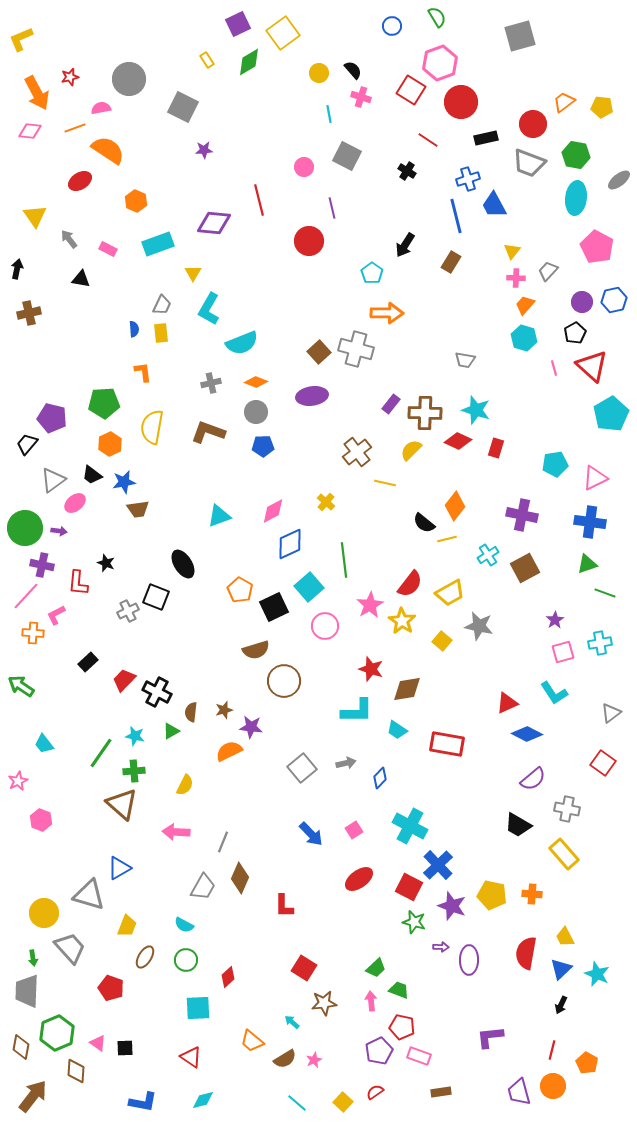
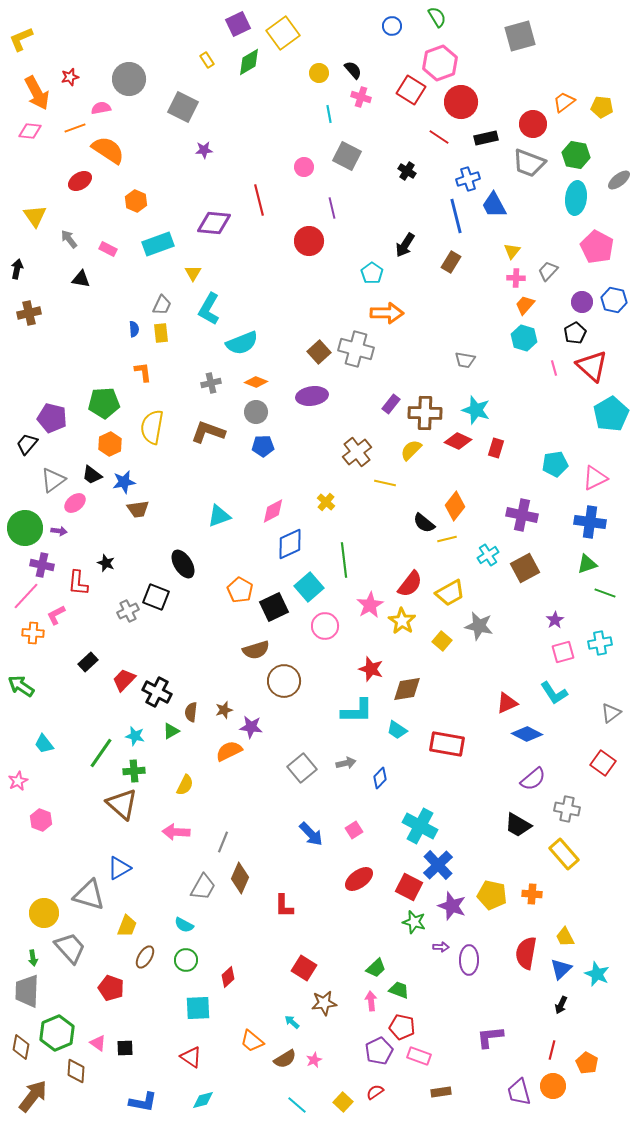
red line at (428, 140): moved 11 px right, 3 px up
blue hexagon at (614, 300): rotated 25 degrees clockwise
cyan cross at (410, 826): moved 10 px right
cyan line at (297, 1103): moved 2 px down
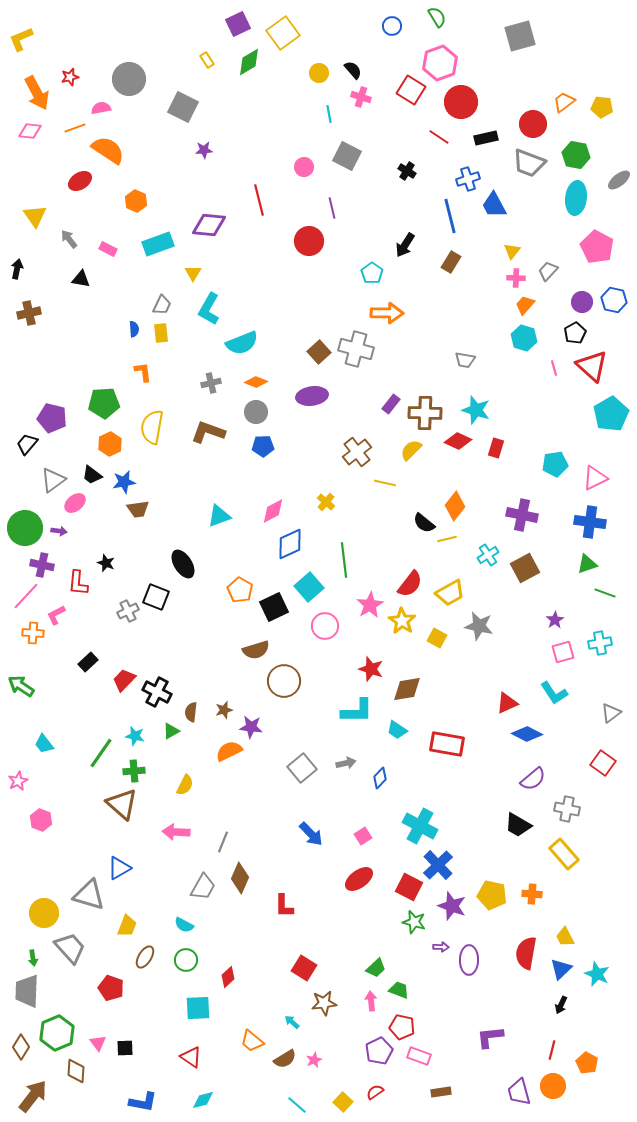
blue line at (456, 216): moved 6 px left
purple diamond at (214, 223): moved 5 px left, 2 px down
yellow square at (442, 641): moved 5 px left, 3 px up; rotated 12 degrees counterclockwise
pink square at (354, 830): moved 9 px right, 6 px down
pink triangle at (98, 1043): rotated 18 degrees clockwise
brown diamond at (21, 1047): rotated 20 degrees clockwise
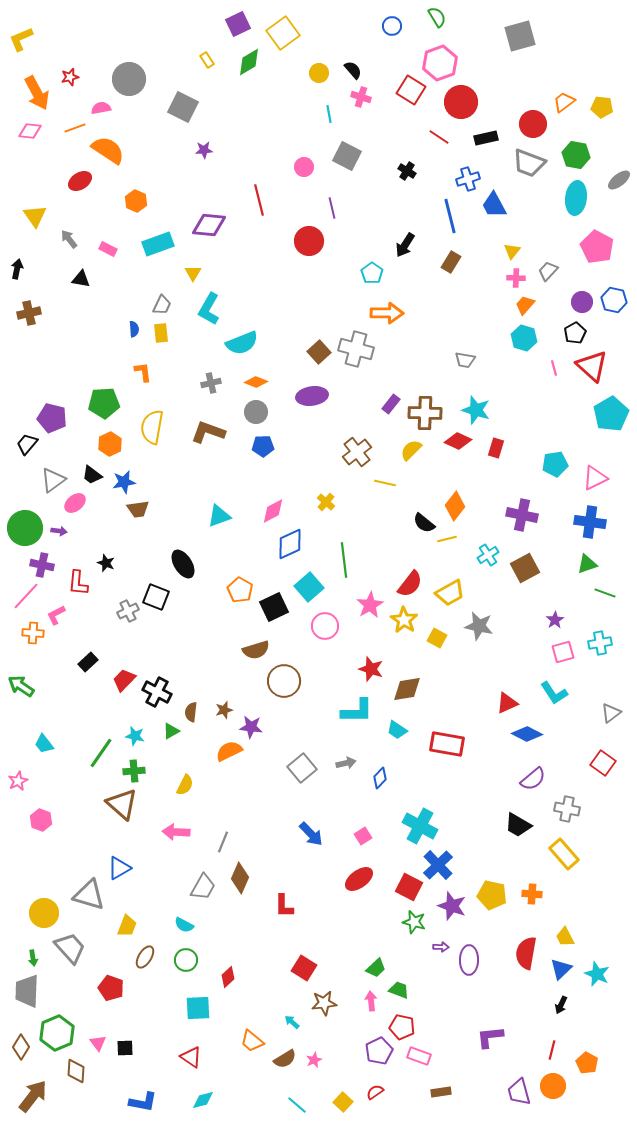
yellow star at (402, 621): moved 2 px right, 1 px up
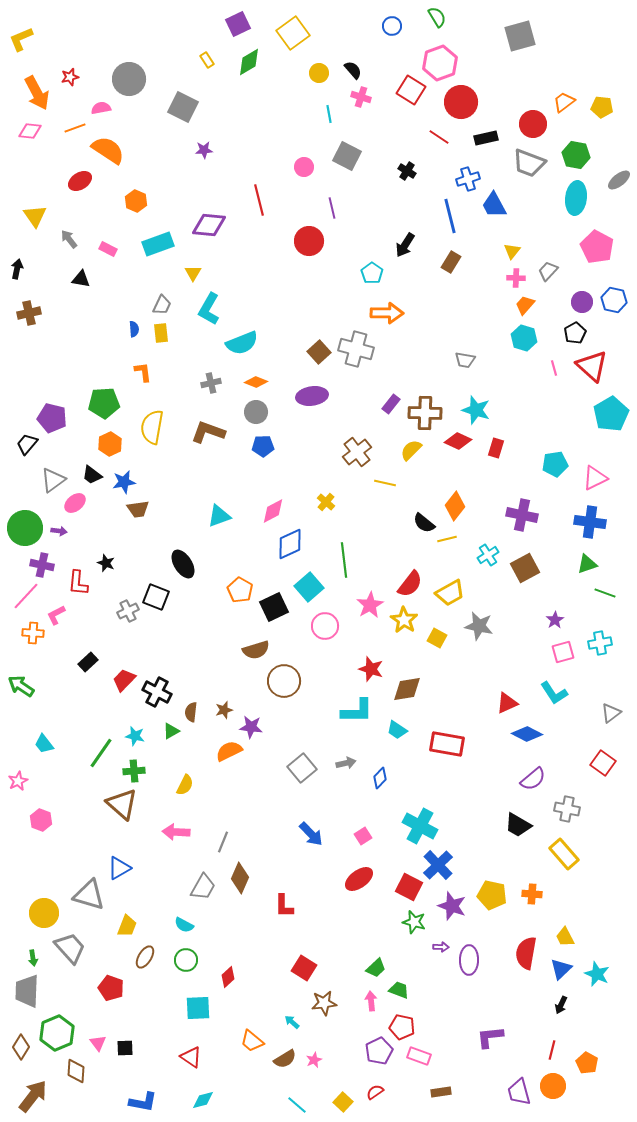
yellow square at (283, 33): moved 10 px right
